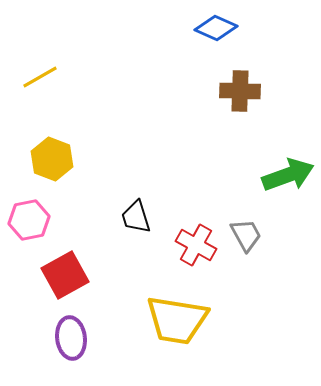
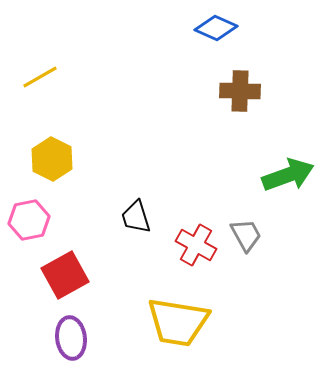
yellow hexagon: rotated 6 degrees clockwise
yellow trapezoid: moved 1 px right, 2 px down
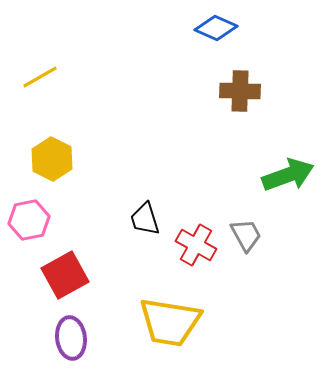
black trapezoid: moved 9 px right, 2 px down
yellow trapezoid: moved 8 px left
